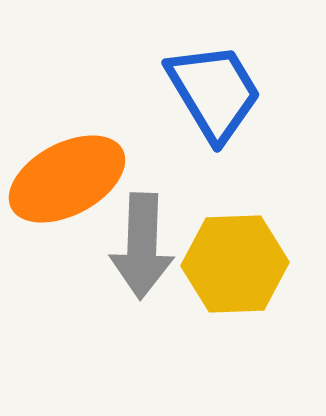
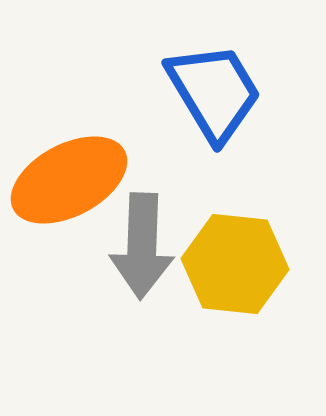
orange ellipse: moved 2 px right, 1 px down
yellow hexagon: rotated 8 degrees clockwise
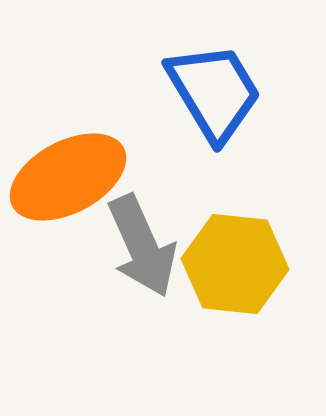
orange ellipse: moved 1 px left, 3 px up
gray arrow: rotated 26 degrees counterclockwise
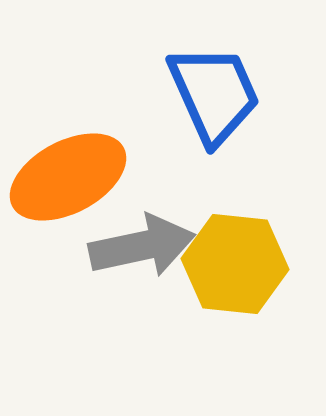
blue trapezoid: moved 2 px down; rotated 7 degrees clockwise
gray arrow: rotated 78 degrees counterclockwise
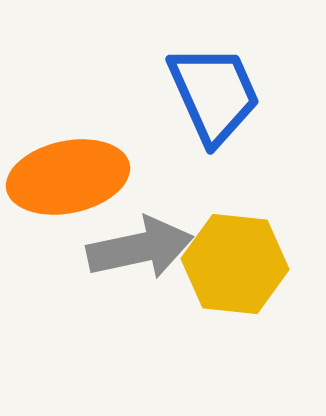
orange ellipse: rotated 16 degrees clockwise
gray arrow: moved 2 px left, 2 px down
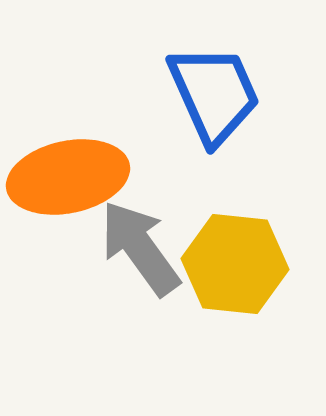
gray arrow: rotated 114 degrees counterclockwise
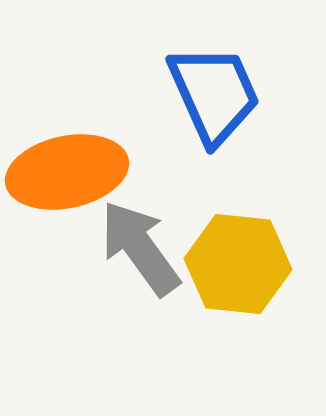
orange ellipse: moved 1 px left, 5 px up
yellow hexagon: moved 3 px right
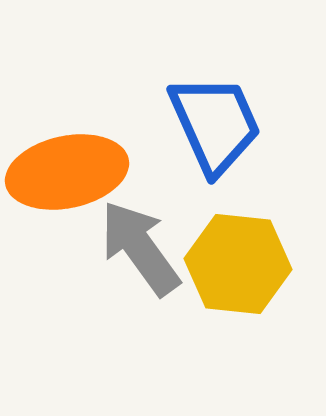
blue trapezoid: moved 1 px right, 30 px down
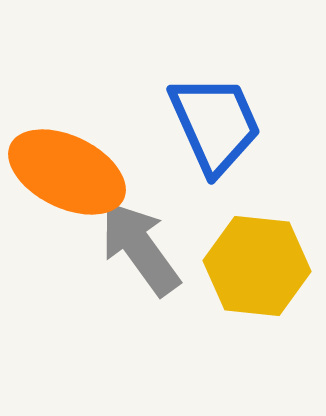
orange ellipse: rotated 38 degrees clockwise
yellow hexagon: moved 19 px right, 2 px down
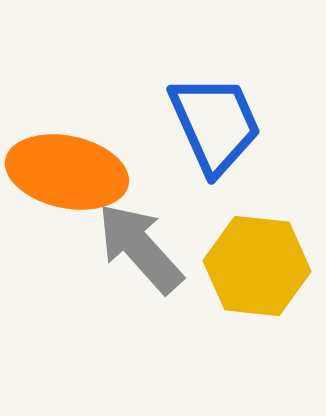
orange ellipse: rotated 14 degrees counterclockwise
gray arrow: rotated 6 degrees counterclockwise
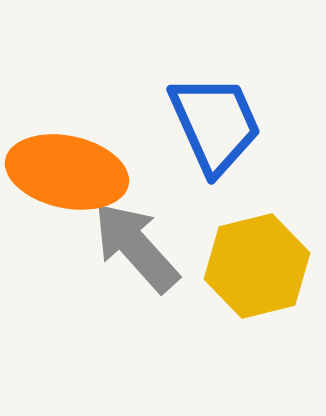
gray arrow: moved 4 px left, 1 px up
yellow hexagon: rotated 20 degrees counterclockwise
